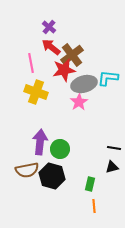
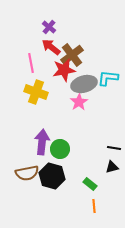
purple arrow: moved 2 px right
brown semicircle: moved 3 px down
green rectangle: rotated 64 degrees counterclockwise
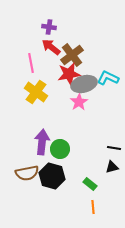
purple cross: rotated 32 degrees counterclockwise
red star: moved 5 px right, 4 px down
cyan L-shape: rotated 20 degrees clockwise
yellow cross: rotated 15 degrees clockwise
orange line: moved 1 px left, 1 px down
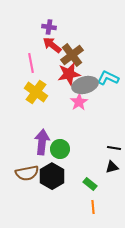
red arrow: moved 1 px right, 2 px up
gray ellipse: moved 1 px right, 1 px down
black hexagon: rotated 15 degrees clockwise
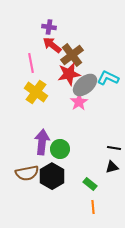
gray ellipse: rotated 25 degrees counterclockwise
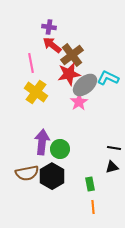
green rectangle: rotated 40 degrees clockwise
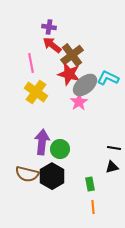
red star: rotated 25 degrees clockwise
brown semicircle: moved 1 px down; rotated 25 degrees clockwise
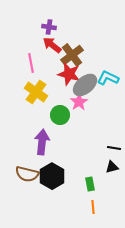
green circle: moved 34 px up
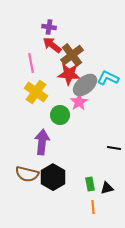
red star: rotated 10 degrees counterclockwise
black triangle: moved 5 px left, 21 px down
black hexagon: moved 1 px right, 1 px down
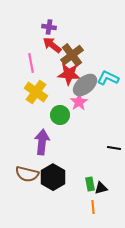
black triangle: moved 6 px left
